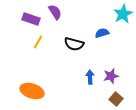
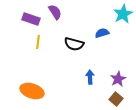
yellow line: rotated 24 degrees counterclockwise
purple star: moved 7 px right, 3 px down; rotated 14 degrees counterclockwise
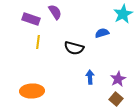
black semicircle: moved 4 px down
orange ellipse: rotated 20 degrees counterclockwise
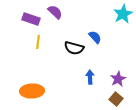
purple semicircle: rotated 14 degrees counterclockwise
blue semicircle: moved 7 px left, 4 px down; rotated 64 degrees clockwise
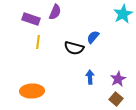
purple semicircle: rotated 70 degrees clockwise
blue semicircle: moved 2 px left; rotated 96 degrees counterclockwise
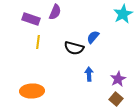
blue arrow: moved 1 px left, 3 px up
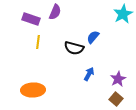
blue arrow: rotated 32 degrees clockwise
orange ellipse: moved 1 px right, 1 px up
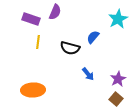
cyan star: moved 5 px left, 5 px down
black semicircle: moved 4 px left
blue arrow: moved 1 px left; rotated 112 degrees clockwise
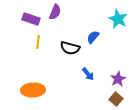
cyan star: rotated 18 degrees counterclockwise
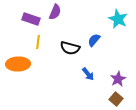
blue semicircle: moved 1 px right, 3 px down
orange ellipse: moved 15 px left, 26 px up
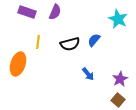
purple rectangle: moved 4 px left, 7 px up
black semicircle: moved 4 px up; rotated 30 degrees counterclockwise
orange ellipse: rotated 70 degrees counterclockwise
purple star: moved 2 px right
brown square: moved 2 px right, 1 px down
